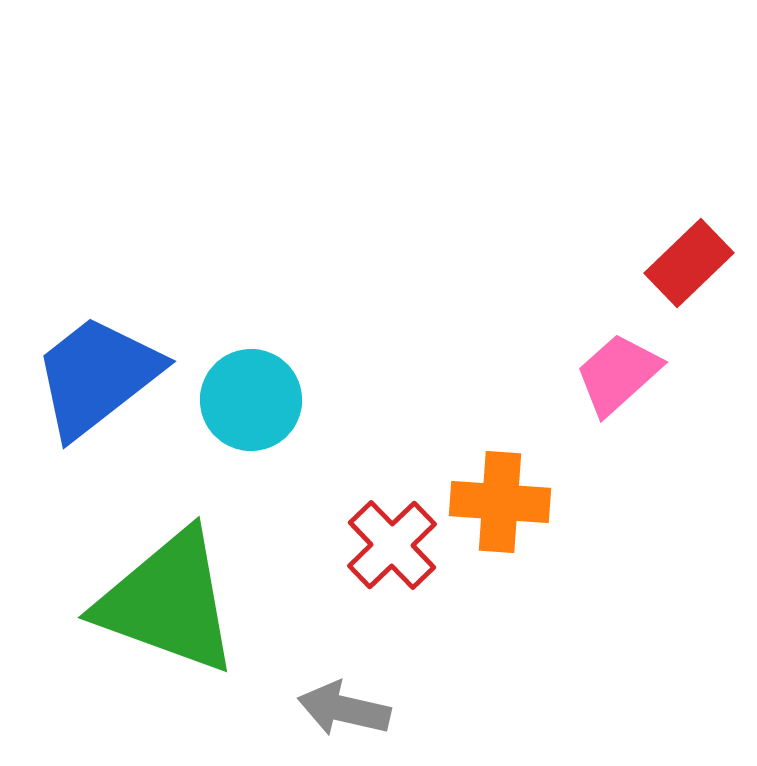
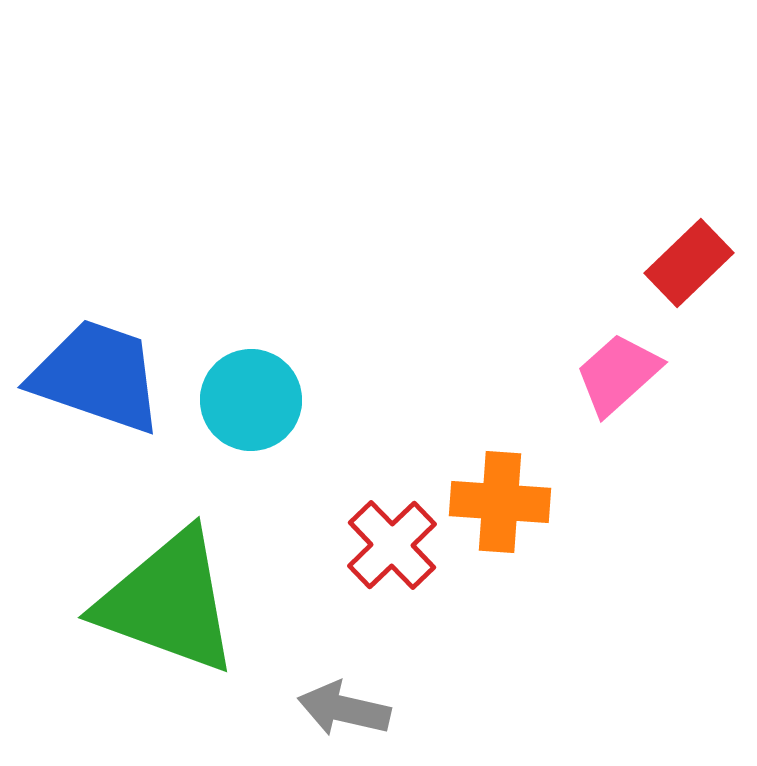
blue trapezoid: rotated 57 degrees clockwise
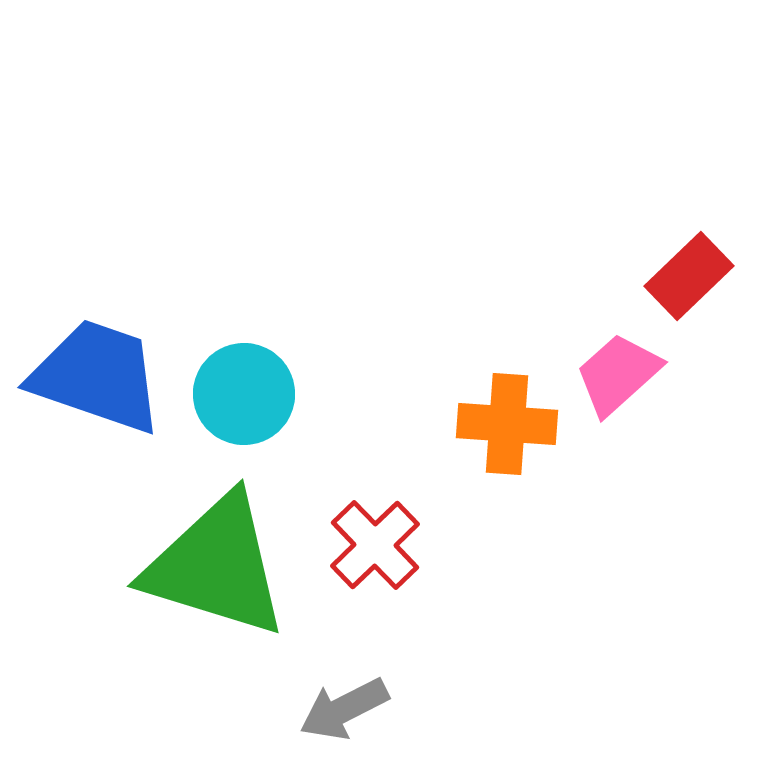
red rectangle: moved 13 px down
cyan circle: moved 7 px left, 6 px up
orange cross: moved 7 px right, 78 px up
red cross: moved 17 px left
green triangle: moved 48 px right, 36 px up; rotated 3 degrees counterclockwise
gray arrow: rotated 40 degrees counterclockwise
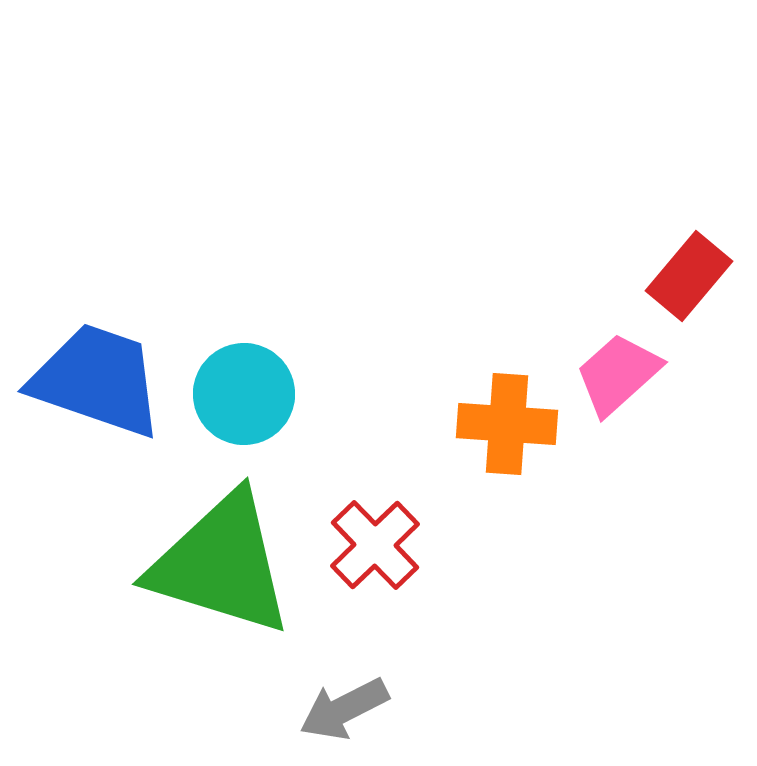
red rectangle: rotated 6 degrees counterclockwise
blue trapezoid: moved 4 px down
green triangle: moved 5 px right, 2 px up
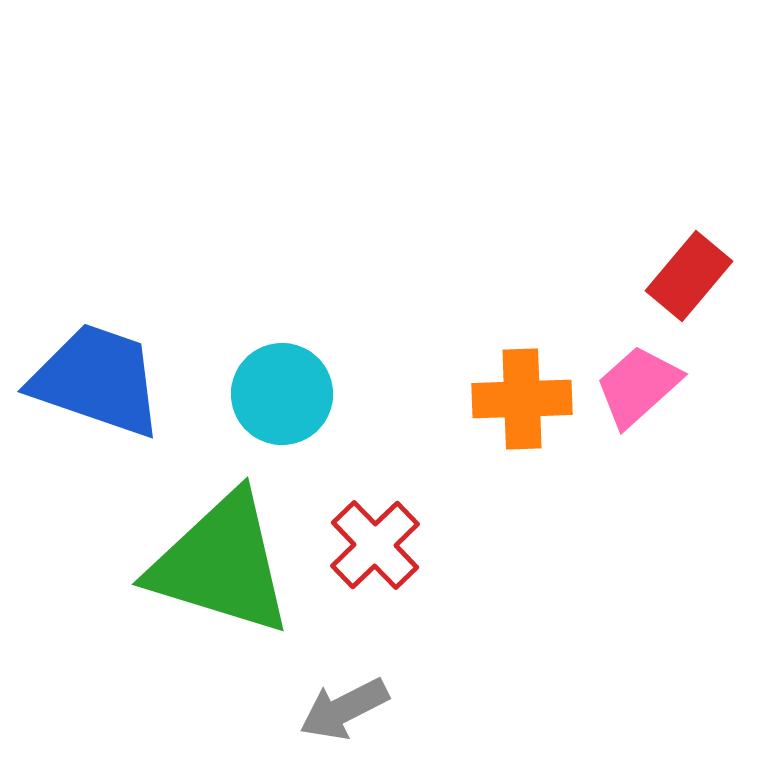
pink trapezoid: moved 20 px right, 12 px down
cyan circle: moved 38 px right
orange cross: moved 15 px right, 25 px up; rotated 6 degrees counterclockwise
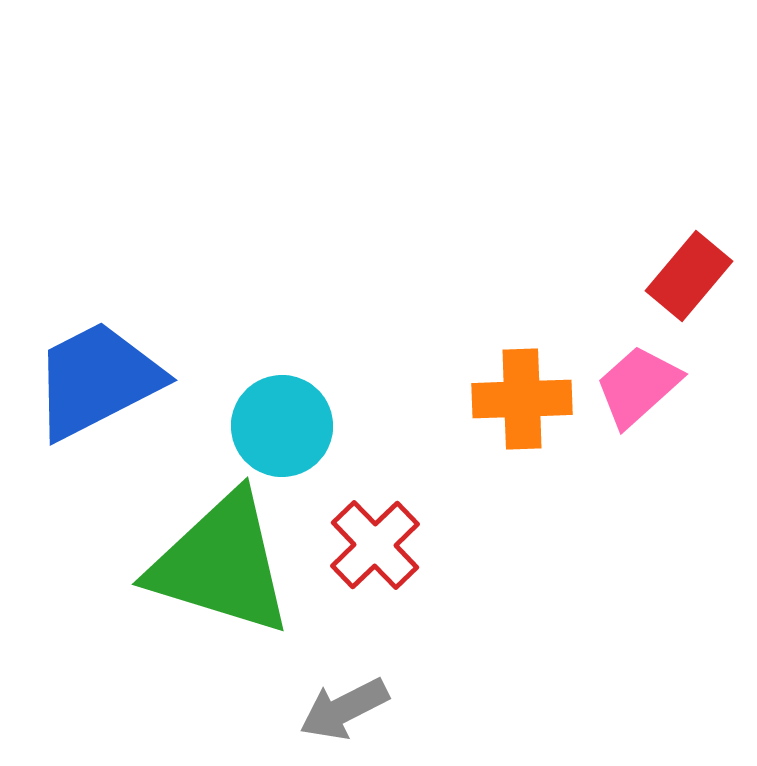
blue trapezoid: rotated 46 degrees counterclockwise
cyan circle: moved 32 px down
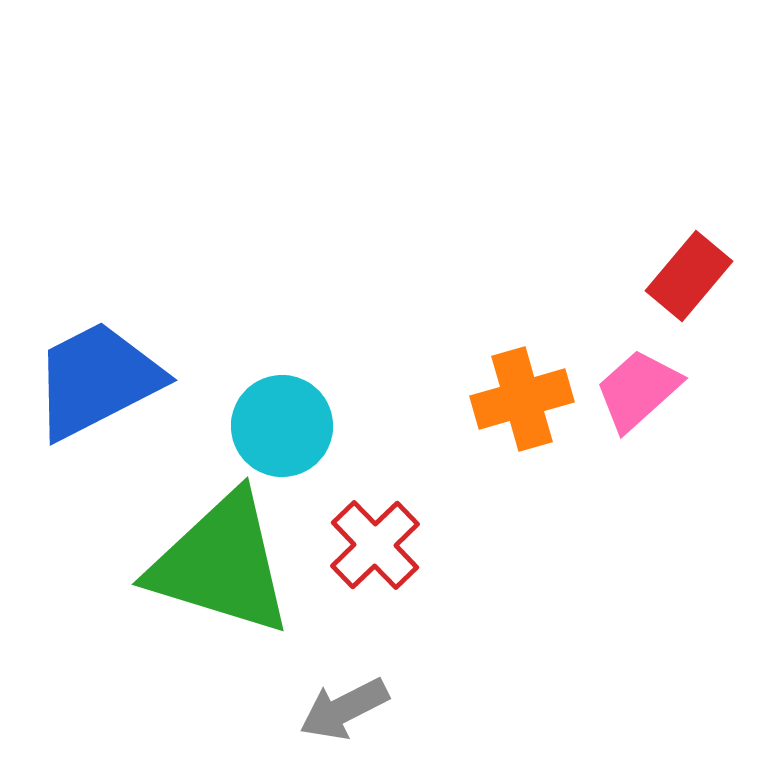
pink trapezoid: moved 4 px down
orange cross: rotated 14 degrees counterclockwise
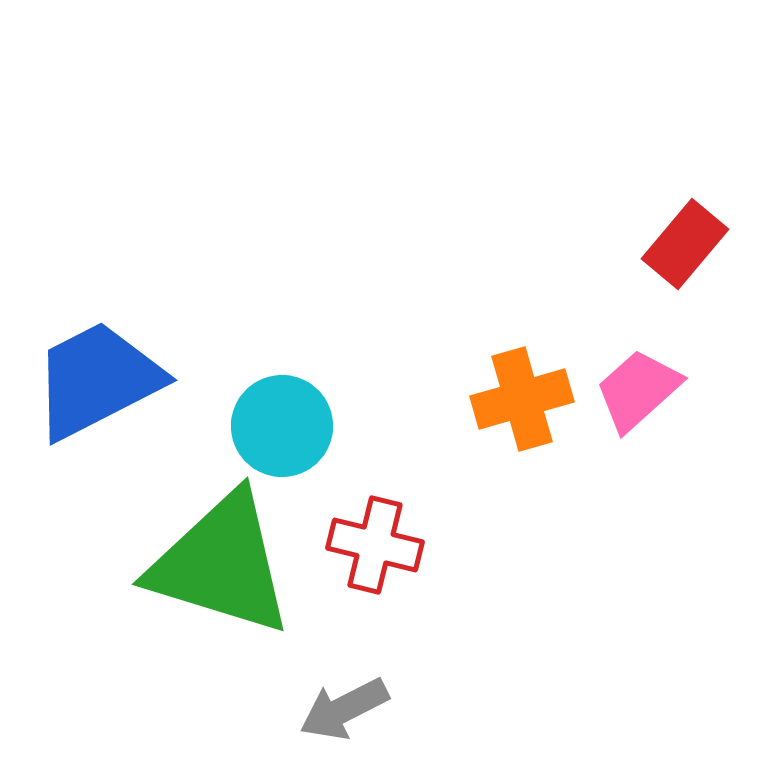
red rectangle: moved 4 px left, 32 px up
red cross: rotated 32 degrees counterclockwise
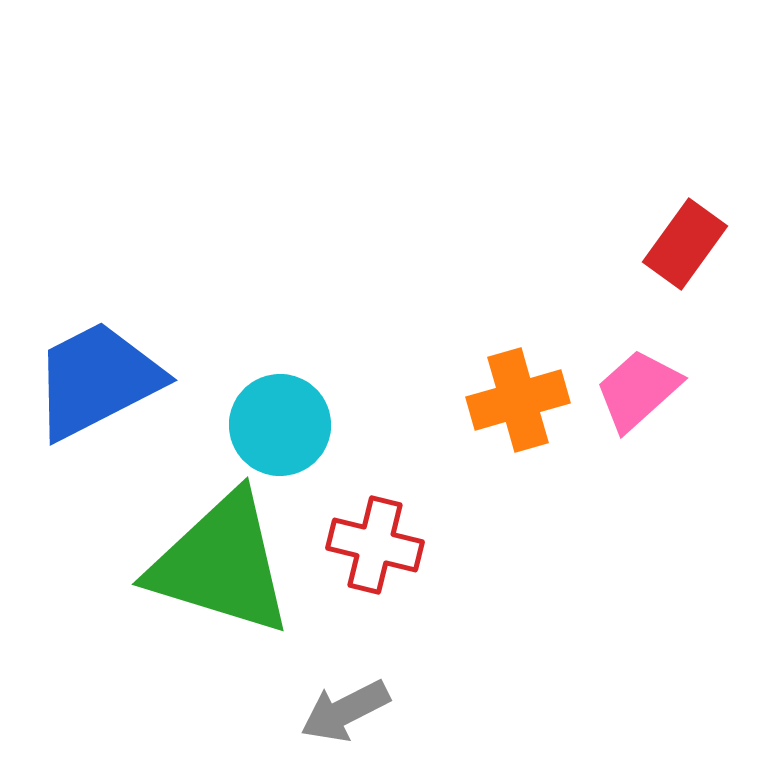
red rectangle: rotated 4 degrees counterclockwise
orange cross: moved 4 px left, 1 px down
cyan circle: moved 2 px left, 1 px up
gray arrow: moved 1 px right, 2 px down
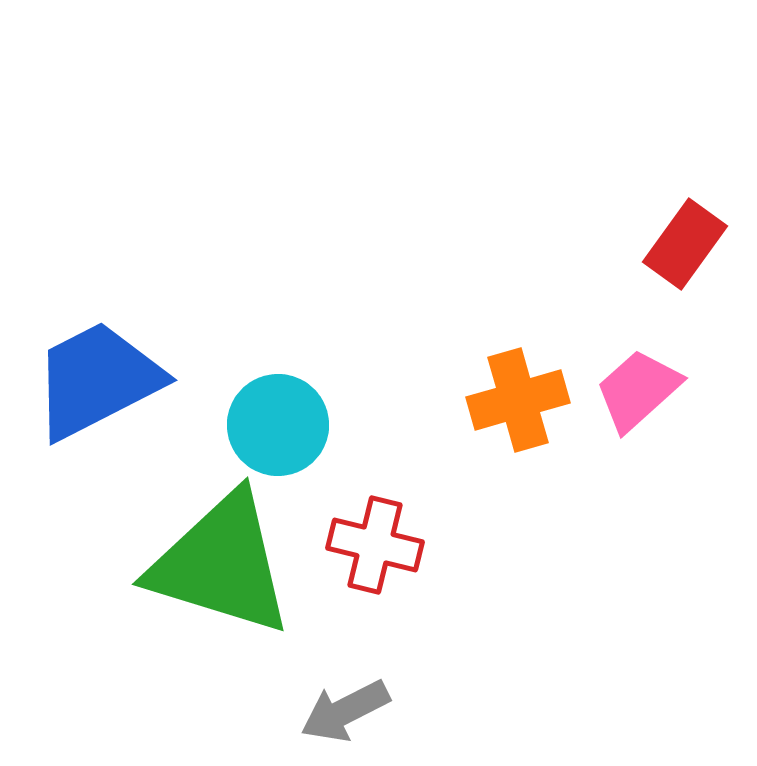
cyan circle: moved 2 px left
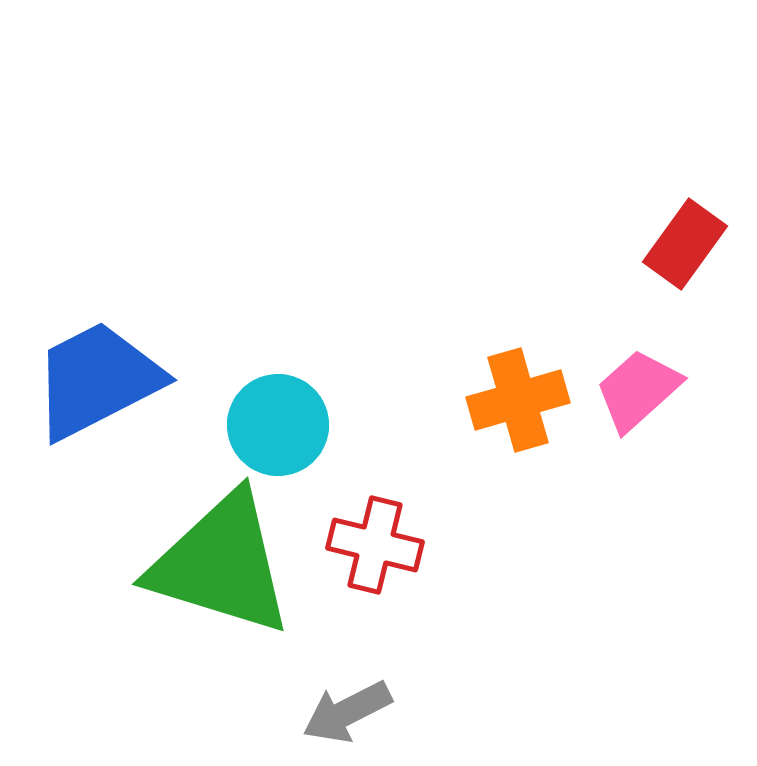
gray arrow: moved 2 px right, 1 px down
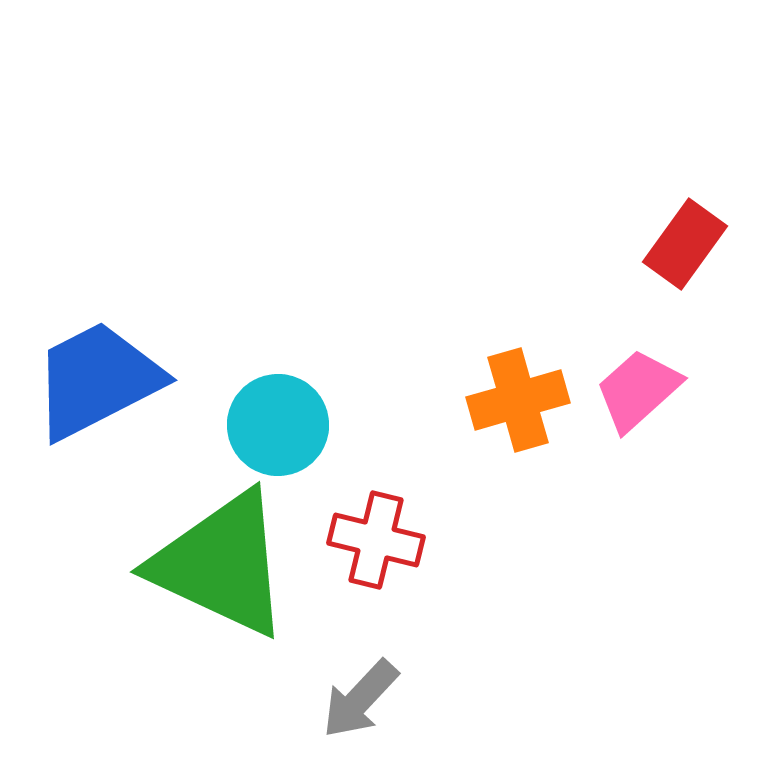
red cross: moved 1 px right, 5 px up
green triangle: rotated 8 degrees clockwise
gray arrow: moved 13 px right, 13 px up; rotated 20 degrees counterclockwise
